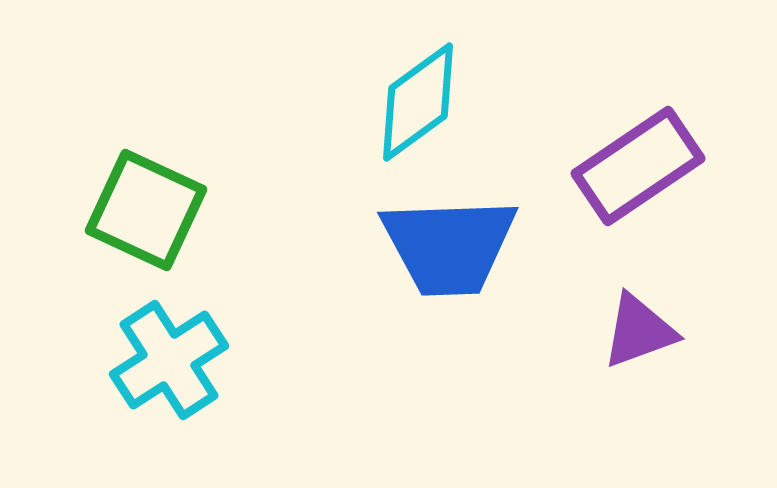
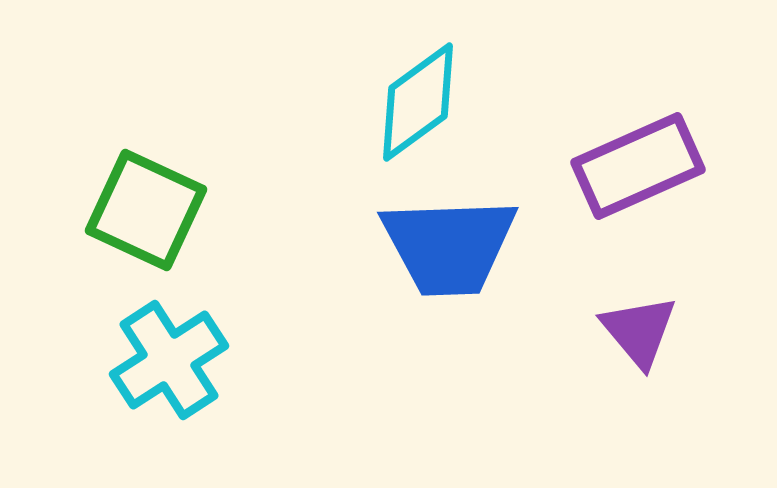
purple rectangle: rotated 10 degrees clockwise
purple triangle: rotated 50 degrees counterclockwise
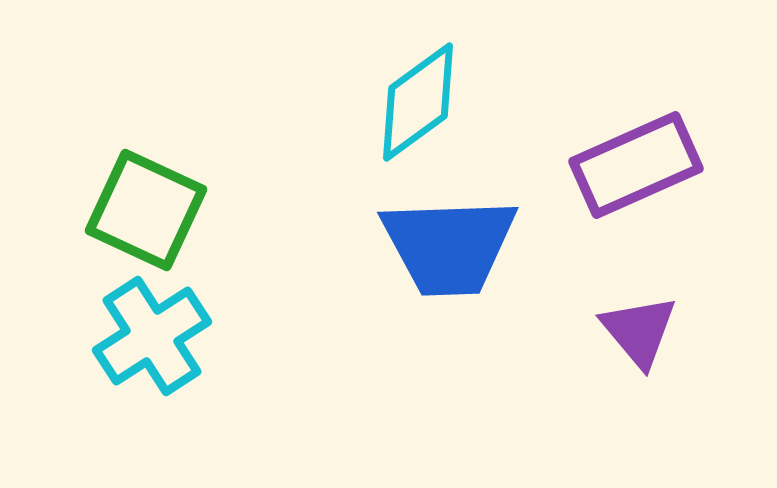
purple rectangle: moved 2 px left, 1 px up
cyan cross: moved 17 px left, 24 px up
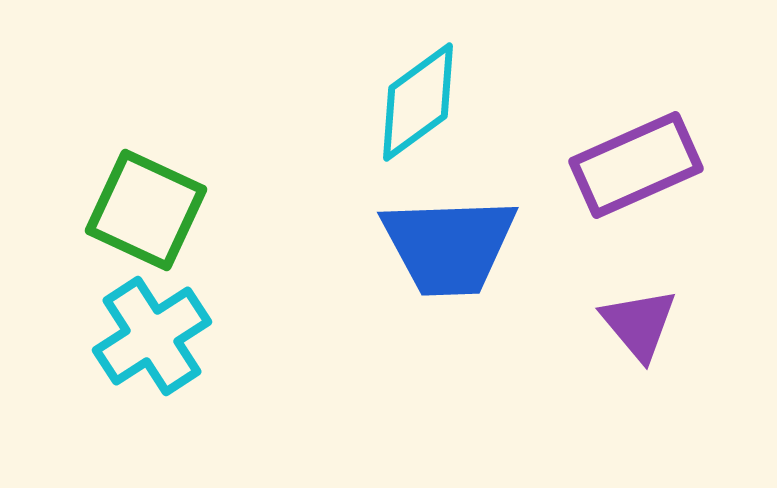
purple triangle: moved 7 px up
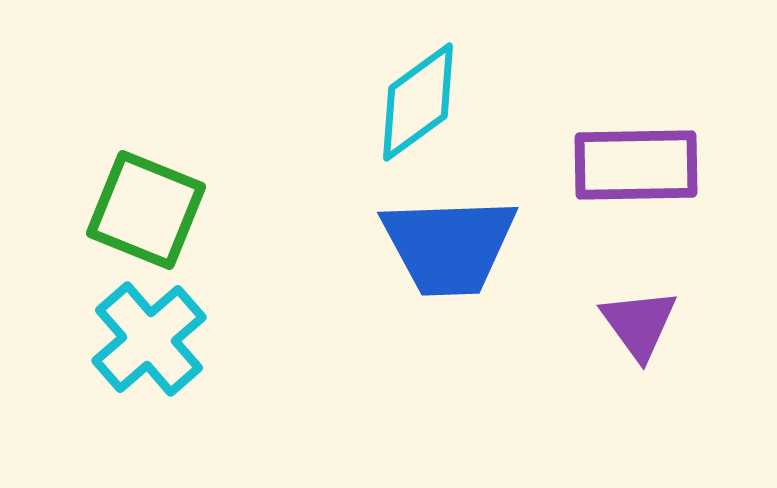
purple rectangle: rotated 23 degrees clockwise
green square: rotated 3 degrees counterclockwise
purple triangle: rotated 4 degrees clockwise
cyan cross: moved 3 px left, 3 px down; rotated 8 degrees counterclockwise
